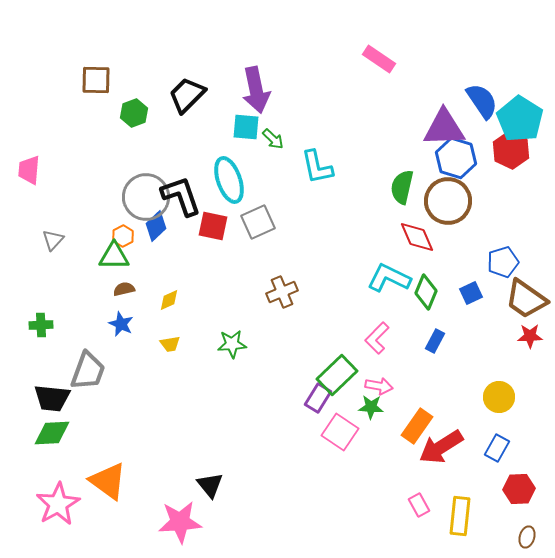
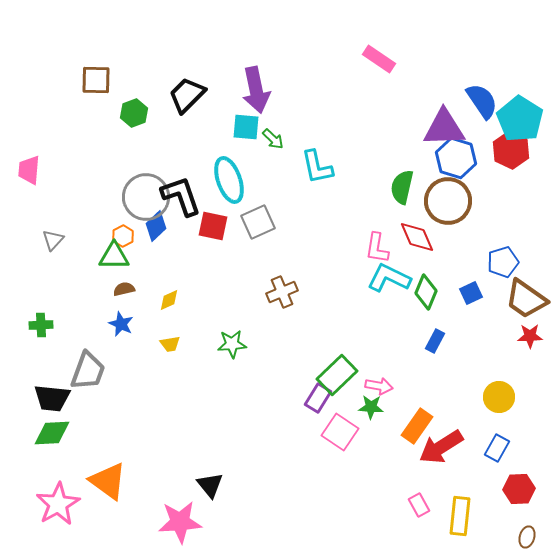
pink L-shape at (377, 338): moved 90 px up; rotated 36 degrees counterclockwise
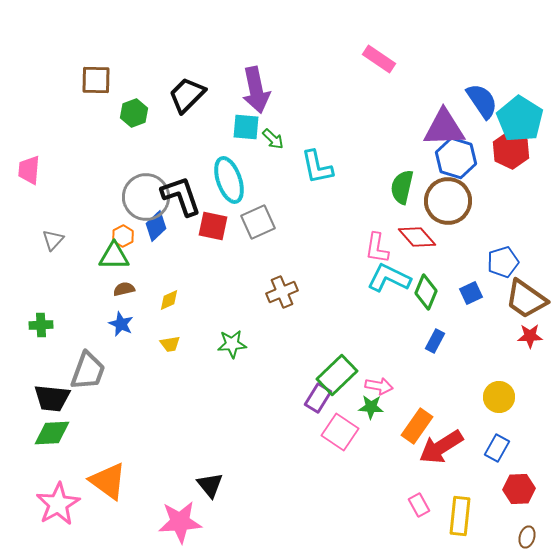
red diamond at (417, 237): rotated 18 degrees counterclockwise
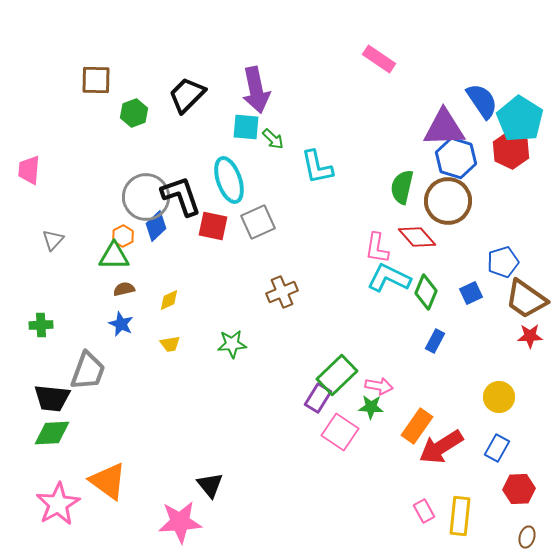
pink rectangle at (419, 505): moved 5 px right, 6 px down
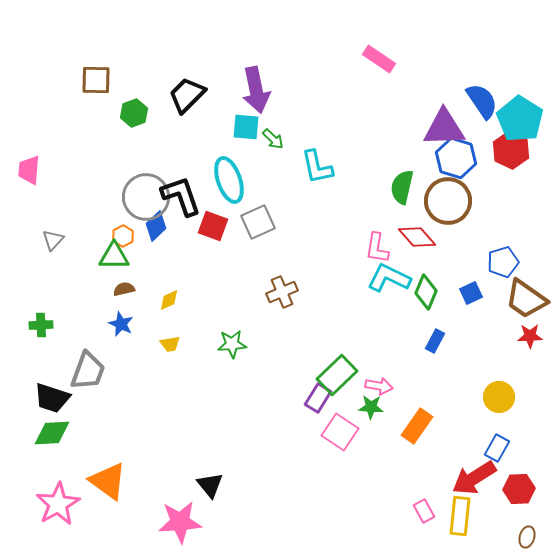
red square at (213, 226): rotated 8 degrees clockwise
black trapezoid at (52, 398): rotated 12 degrees clockwise
red arrow at (441, 447): moved 33 px right, 31 px down
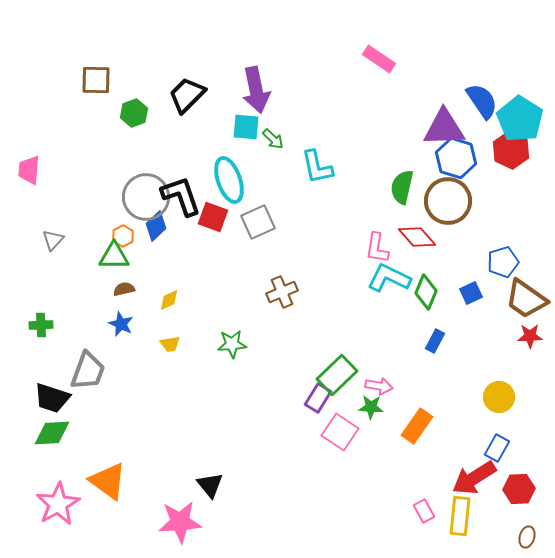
red square at (213, 226): moved 9 px up
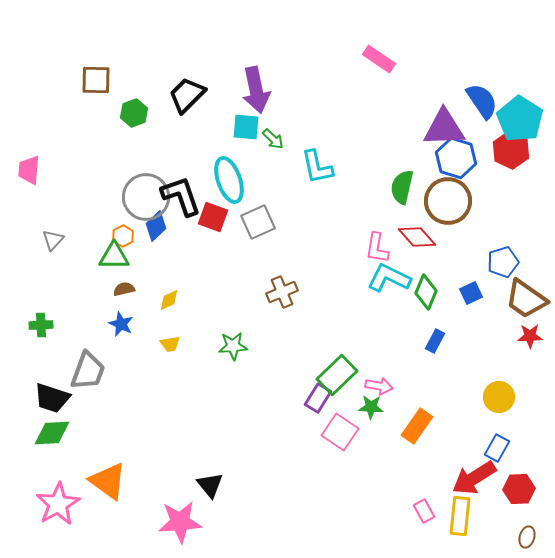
green star at (232, 344): moved 1 px right, 2 px down
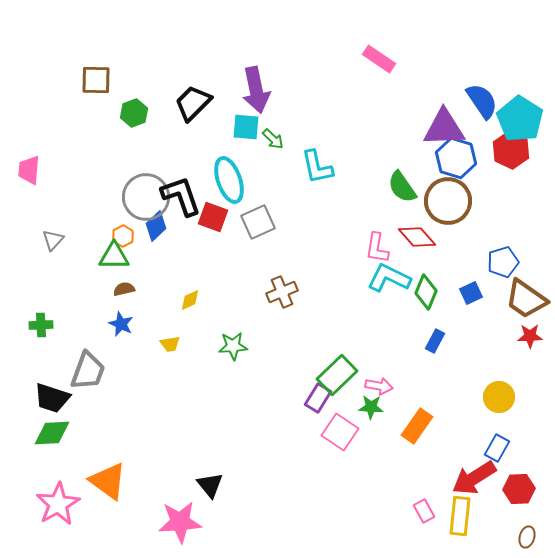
black trapezoid at (187, 95): moved 6 px right, 8 px down
green semicircle at (402, 187): rotated 48 degrees counterclockwise
yellow diamond at (169, 300): moved 21 px right
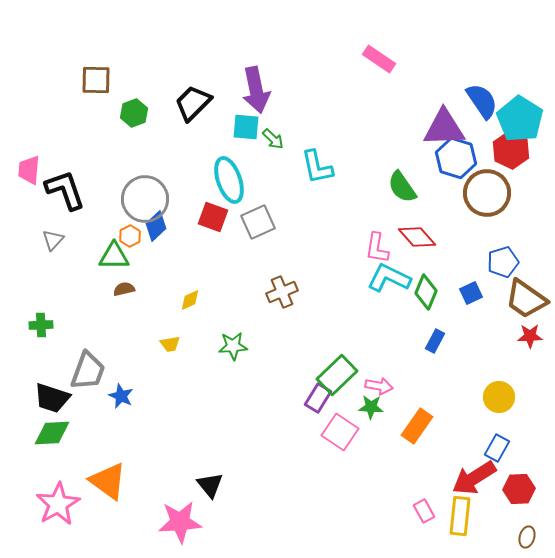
black L-shape at (181, 196): moved 116 px left, 6 px up
gray circle at (146, 197): moved 1 px left, 2 px down
brown circle at (448, 201): moved 39 px right, 8 px up
orange hexagon at (123, 236): moved 7 px right
blue star at (121, 324): moved 72 px down
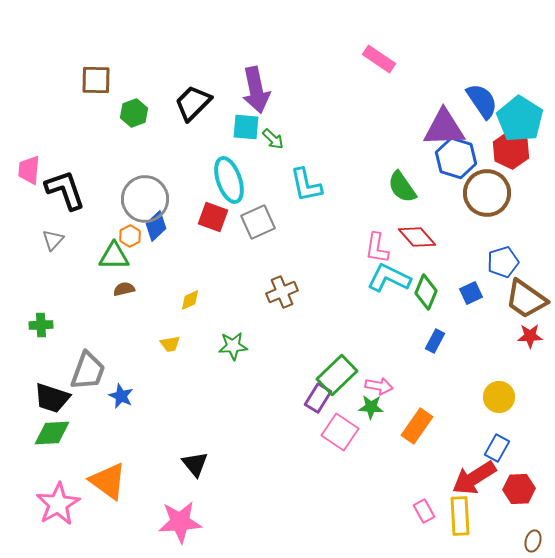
cyan L-shape at (317, 167): moved 11 px left, 18 px down
black triangle at (210, 485): moved 15 px left, 21 px up
yellow rectangle at (460, 516): rotated 9 degrees counterclockwise
brown ellipse at (527, 537): moved 6 px right, 4 px down
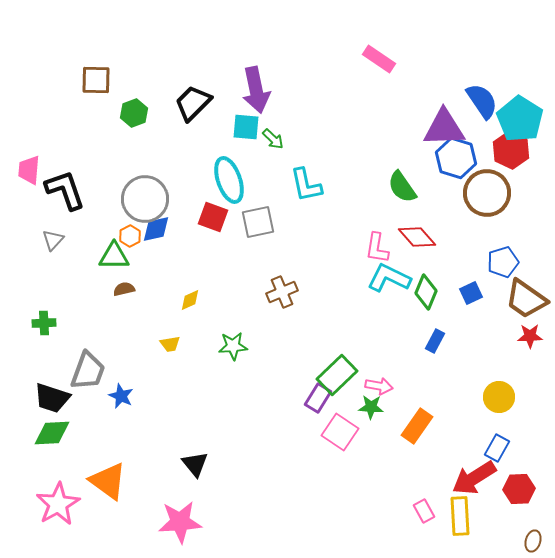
gray square at (258, 222): rotated 12 degrees clockwise
blue diamond at (156, 226): moved 3 px down; rotated 32 degrees clockwise
green cross at (41, 325): moved 3 px right, 2 px up
